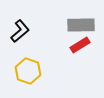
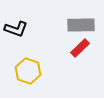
black L-shape: moved 4 px left, 2 px up; rotated 60 degrees clockwise
red rectangle: moved 3 px down; rotated 12 degrees counterclockwise
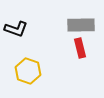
red rectangle: rotated 60 degrees counterclockwise
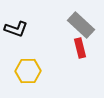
gray rectangle: rotated 44 degrees clockwise
yellow hexagon: rotated 20 degrees counterclockwise
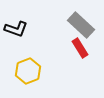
red rectangle: rotated 18 degrees counterclockwise
yellow hexagon: rotated 20 degrees counterclockwise
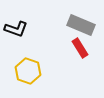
gray rectangle: rotated 20 degrees counterclockwise
yellow hexagon: rotated 20 degrees counterclockwise
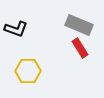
gray rectangle: moved 2 px left
yellow hexagon: rotated 20 degrees counterclockwise
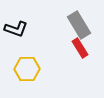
gray rectangle: rotated 36 degrees clockwise
yellow hexagon: moved 1 px left, 2 px up
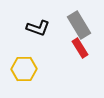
black L-shape: moved 22 px right, 1 px up
yellow hexagon: moved 3 px left
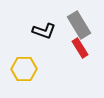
black L-shape: moved 6 px right, 3 px down
